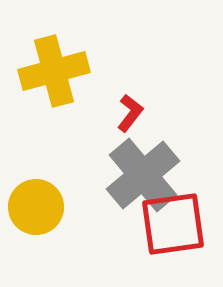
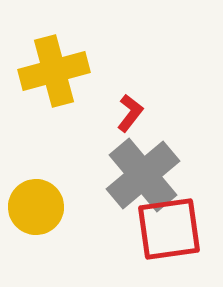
red square: moved 4 px left, 5 px down
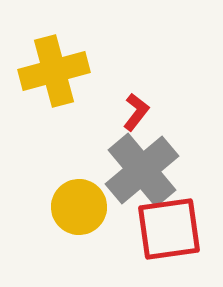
red L-shape: moved 6 px right, 1 px up
gray cross: moved 1 px left, 5 px up
yellow circle: moved 43 px right
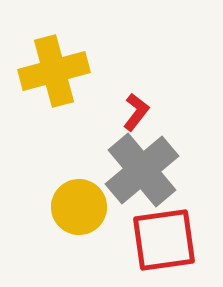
red square: moved 5 px left, 11 px down
